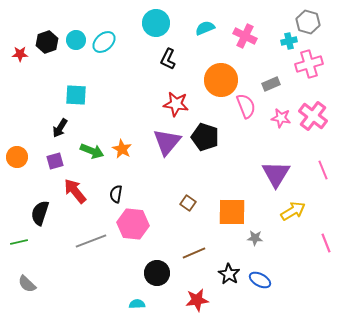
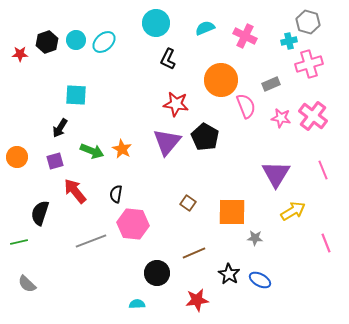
black pentagon at (205, 137): rotated 12 degrees clockwise
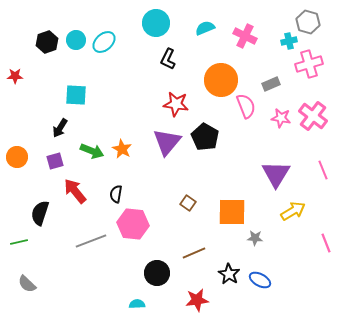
red star at (20, 54): moved 5 px left, 22 px down
